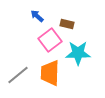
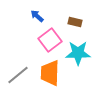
brown rectangle: moved 8 px right, 2 px up
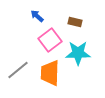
gray line: moved 5 px up
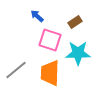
brown rectangle: rotated 48 degrees counterclockwise
pink square: rotated 35 degrees counterclockwise
gray line: moved 2 px left
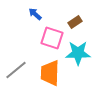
blue arrow: moved 2 px left, 2 px up
pink square: moved 2 px right, 2 px up
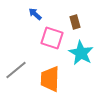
brown rectangle: rotated 72 degrees counterclockwise
cyan star: moved 3 px right; rotated 30 degrees clockwise
orange trapezoid: moved 6 px down
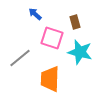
cyan star: moved 1 px left, 1 px up; rotated 15 degrees counterclockwise
gray line: moved 4 px right, 12 px up
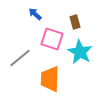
pink square: moved 1 px down
cyan star: rotated 15 degrees clockwise
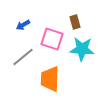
blue arrow: moved 12 px left, 11 px down; rotated 72 degrees counterclockwise
cyan star: moved 2 px right, 3 px up; rotated 25 degrees counterclockwise
gray line: moved 3 px right, 1 px up
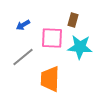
brown rectangle: moved 2 px left, 2 px up; rotated 32 degrees clockwise
pink square: moved 1 px up; rotated 15 degrees counterclockwise
cyan star: moved 2 px left, 2 px up
